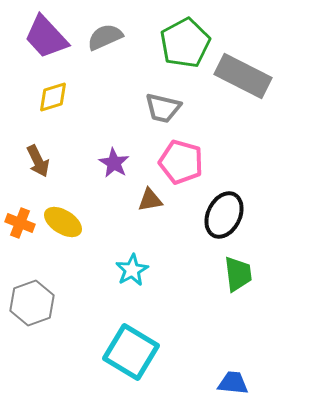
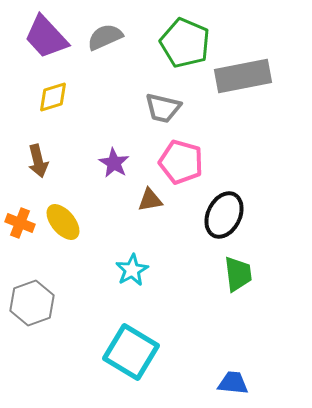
green pentagon: rotated 21 degrees counterclockwise
gray rectangle: rotated 38 degrees counterclockwise
brown arrow: rotated 12 degrees clockwise
yellow ellipse: rotated 18 degrees clockwise
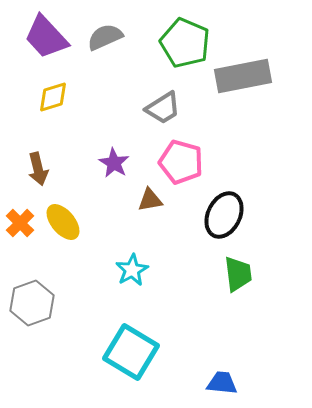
gray trapezoid: rotated 45 degrees counterclockwise
brown arrow: moved 8 px down
orange cross: rotated 24 degrees clockwise
blue trapezoid: moved 11 px left
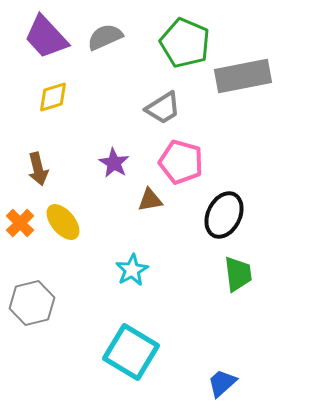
gray hexagon: rotated 6 degrees clockwise
blue trapezoid: rotated 48 degrees counterclockwise
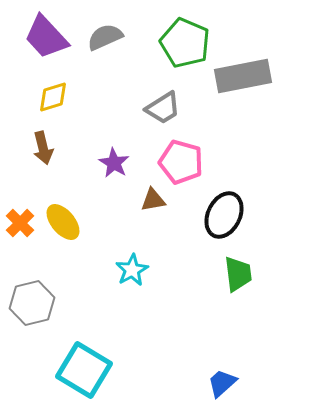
brown arrow: moved 5 px right, 21 px up
brown triangle: moved 3 px right
cyan square: moved 47 px left, 18 px down
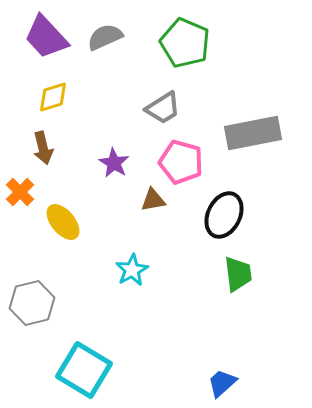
gray rectangle: moved 10 px right, 57 px down
orange cross: moved 31 px up
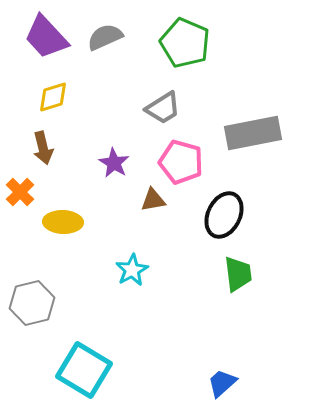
yellow ellipse: rotated 48 degrees counterclockwise
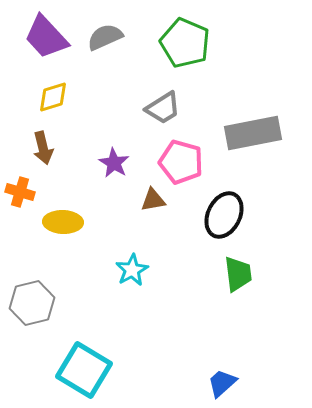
orange cross: rotated 28 degrees counterclockwise
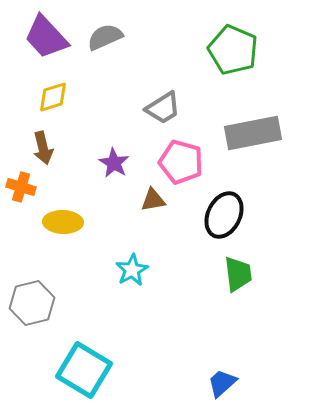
green pentagon: moved 48 px right, 7 px down
orange cross: moved 1 px right, 5 px up
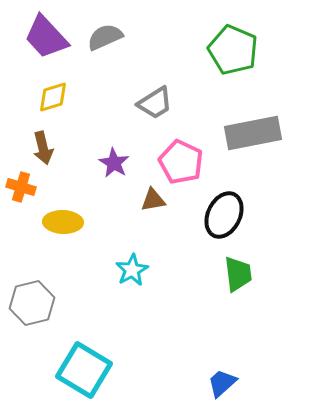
gray trapezoid: moved 8 px left, 5 px up
pink pentagon: rotated 9 degrees clockwise
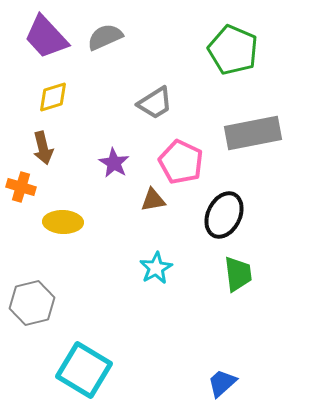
cyan star: moved 24 px right, 2 px up
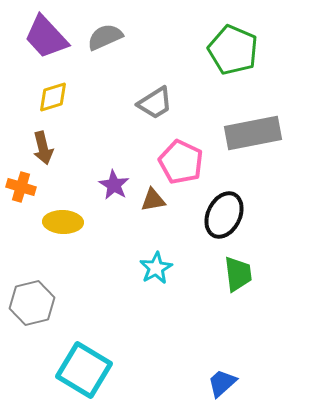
purple star: moved 22 px down
